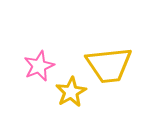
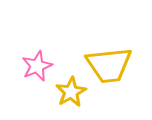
pink star: moved 2 px left
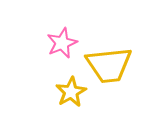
pink star: moved 25 px right, 23 px up
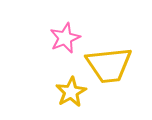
pink star: moved 3 px right, 5 px up
